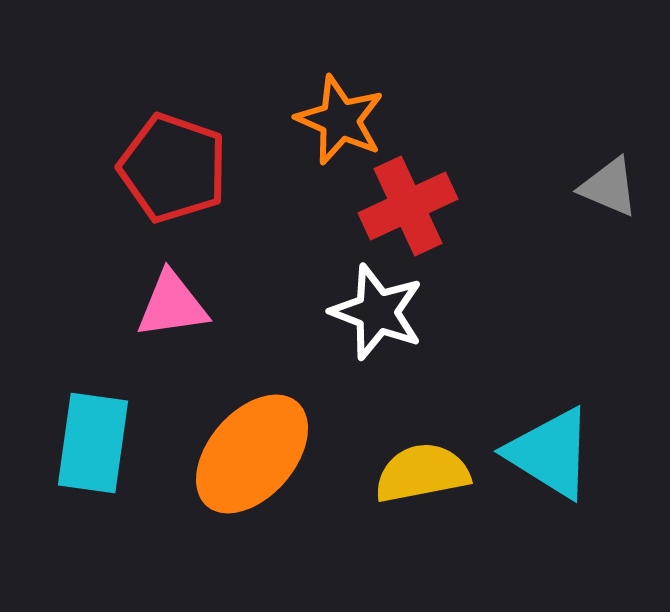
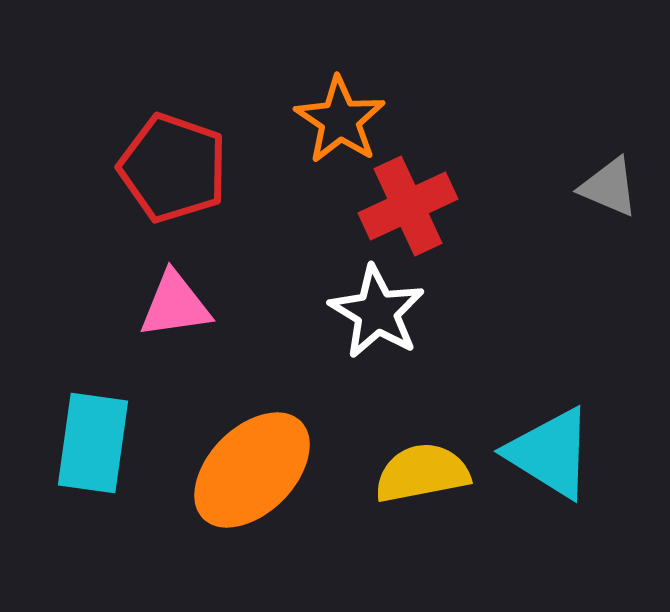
orange star: rotated 10 degrees clockwise
pink triangle: moved 3 px right
white star: rotated 10 degrees clockwise
orange ellipse: moved 16 px down; rotated 4 degrees clockwise
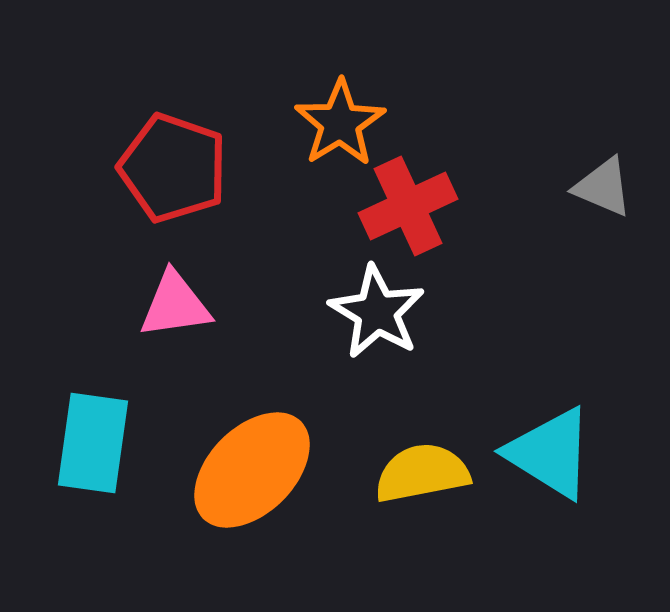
orange star: moved 3 px down; rotated 6 degrees clockwise
gray triangle: moved 6 px left
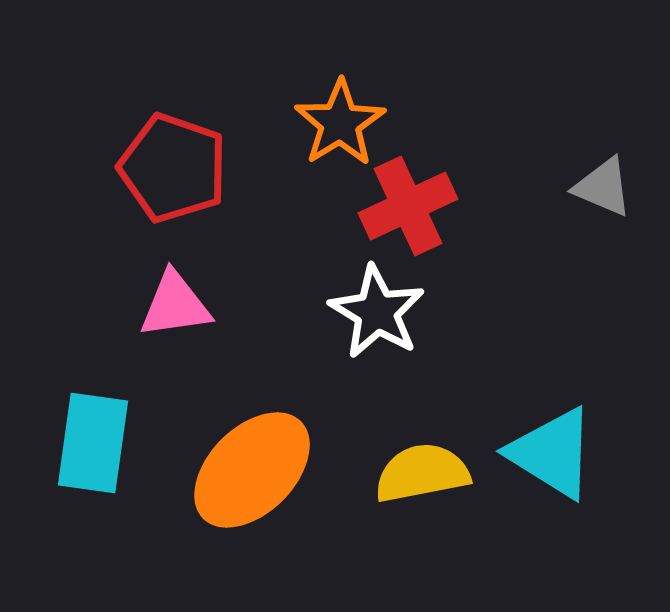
cyan triangle: moved 2 px right
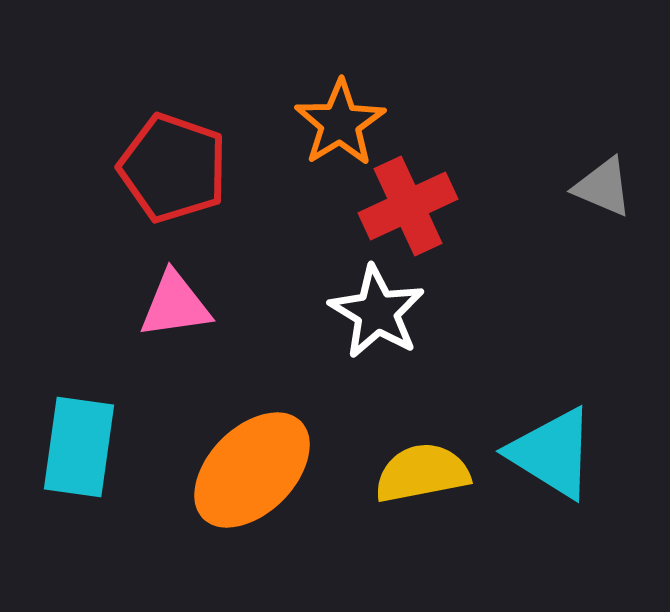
cyan rectangle: moved 14 px left, 4 px down
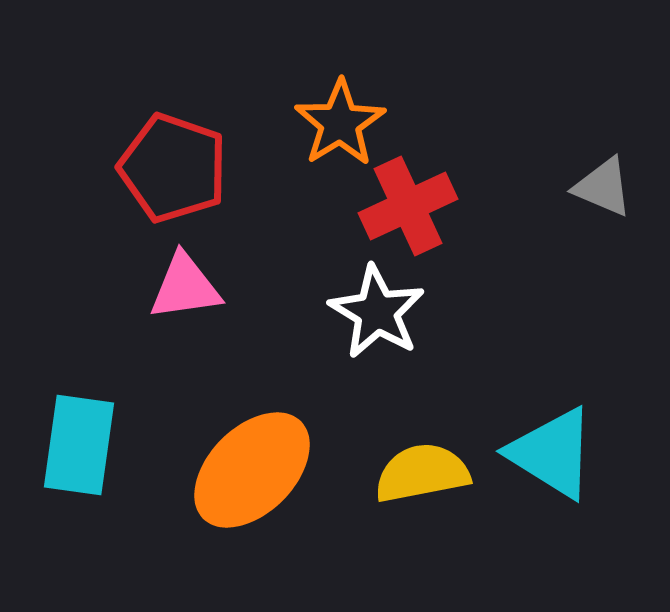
pink triangle: moved 10 px right, 18 px up
cyan rectangle: moved 2 px up
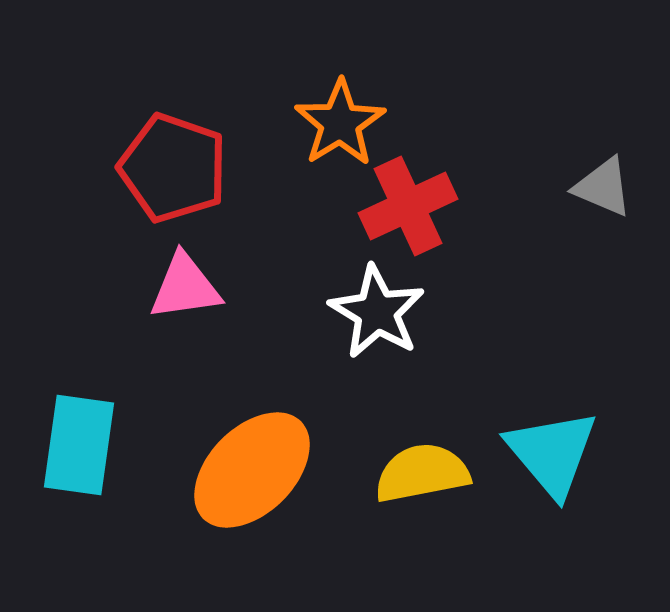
cyan triangle: rotated 18 degrees clockwise
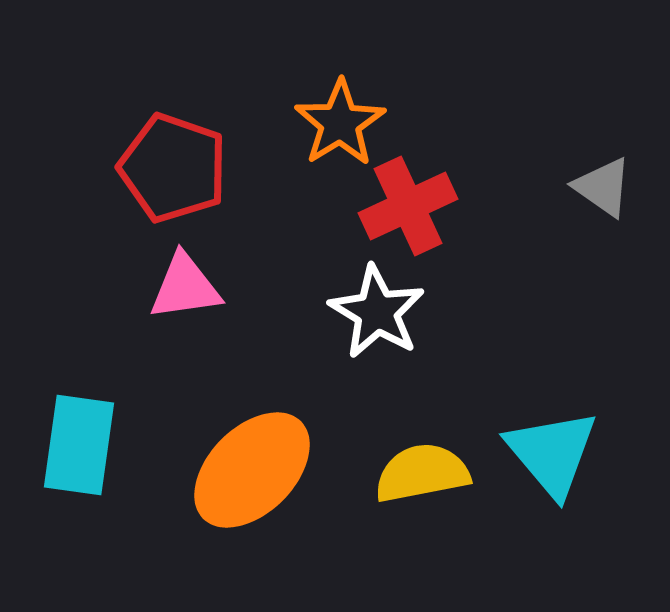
gray triangle: rotated 12 degrees clockwise
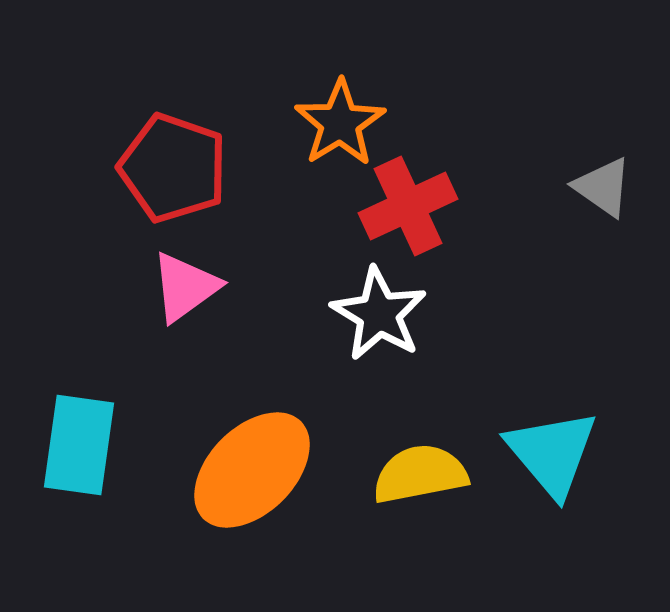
pink triangle: rotated 28 degrees counterclockwise
white star: moved 2 px right, 2 px down
yellow semicircle: moved 2 px left, 1 px down
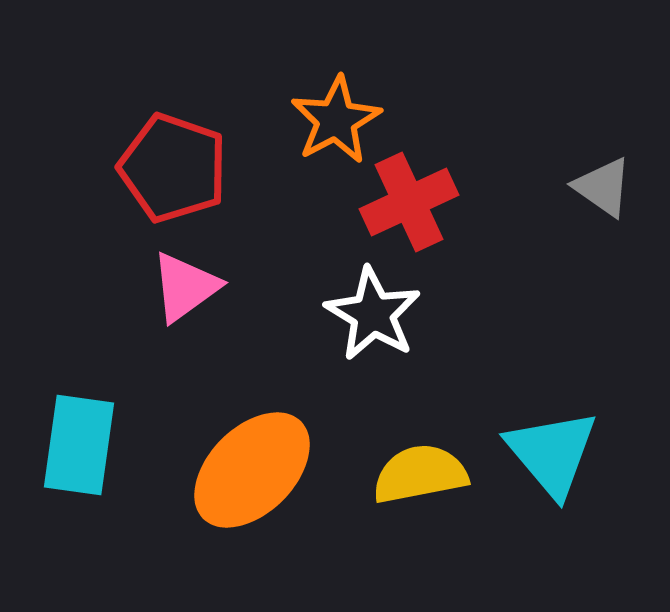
orange star: moved 4 px left, 3 px up; rotated 4 degrees clockwise
red cross: moved 1 px right, 4 px up
white star: moved 6 px left
